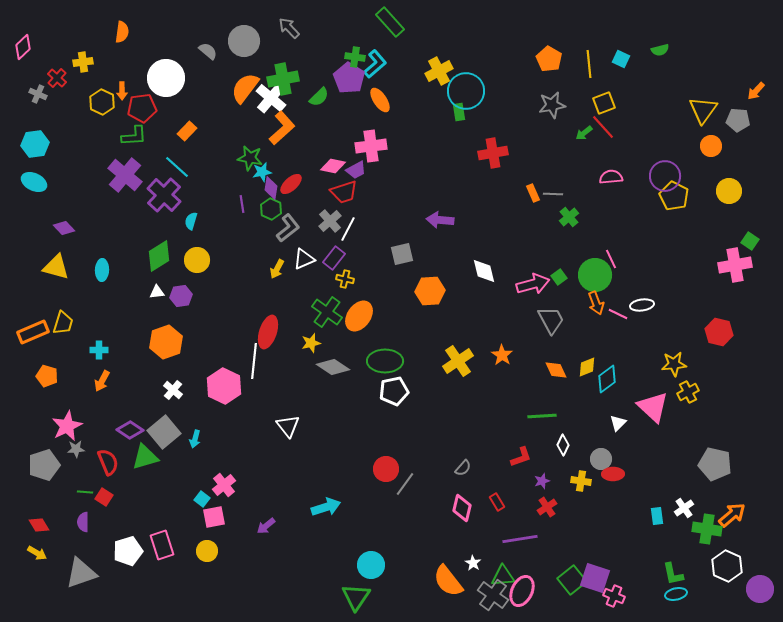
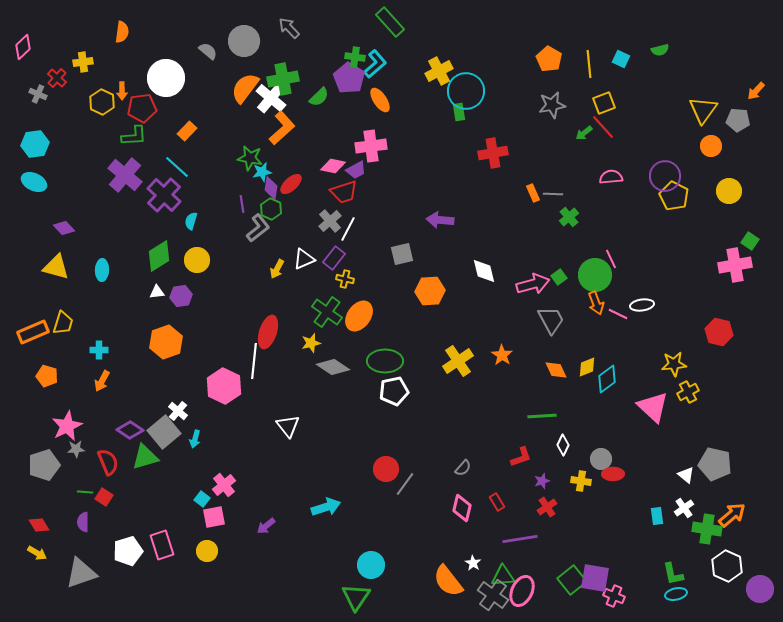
gray L-shape at (288, 228): moved 30 px left
white cross at (173, 390): moved 5 px right, 21 px down
white triangle at (618, 423): moved 68 px right, 52 px down; rotated 36 degrees counterclockwise
purple square at (595, 578): rotated 8 degrees counterclockwise
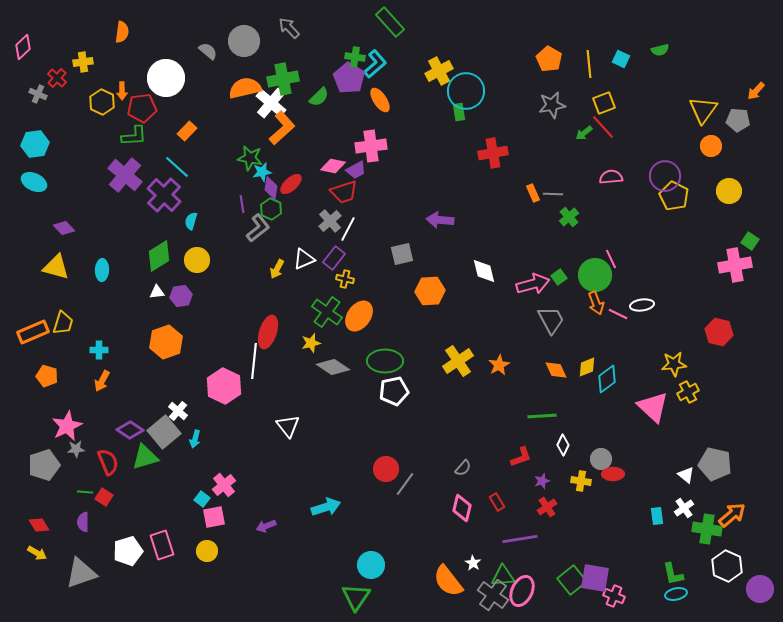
orange semicircle at (245, 88): rotated 40 degrees clockwise
white cross at (271, 98): moved 5 px down
orange star at (502, 355): moved 3 px left, 10 px down; rotated 10 degrees clockwise
purple arrow at (266, 526): rotated 18 degrees clockwise
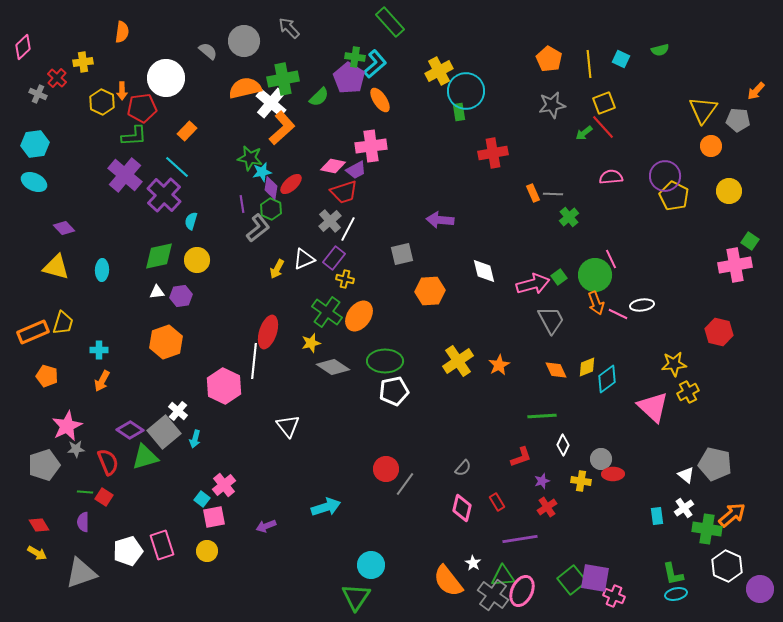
green diamond at (159, 256): rotated 20 degrees clockwise
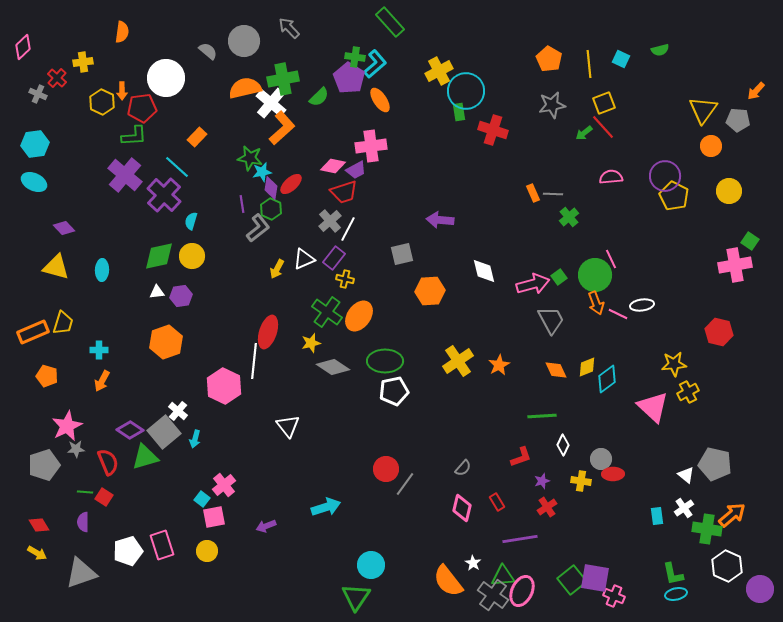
orange rectangle at (187, 131): moved 10 px right, 6 px down
red cross at (493, 153): moved 23 px up; rotated 28 degrees clockwise
yellow circle at (197, 260): moved 5 px left, 4 px up
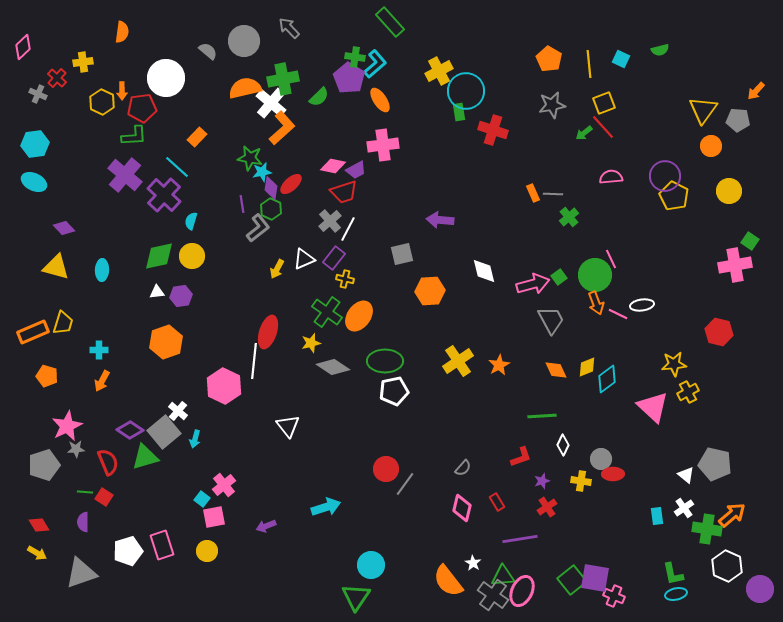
pink cross at (371, 146): moved 12 px right, 1 px up
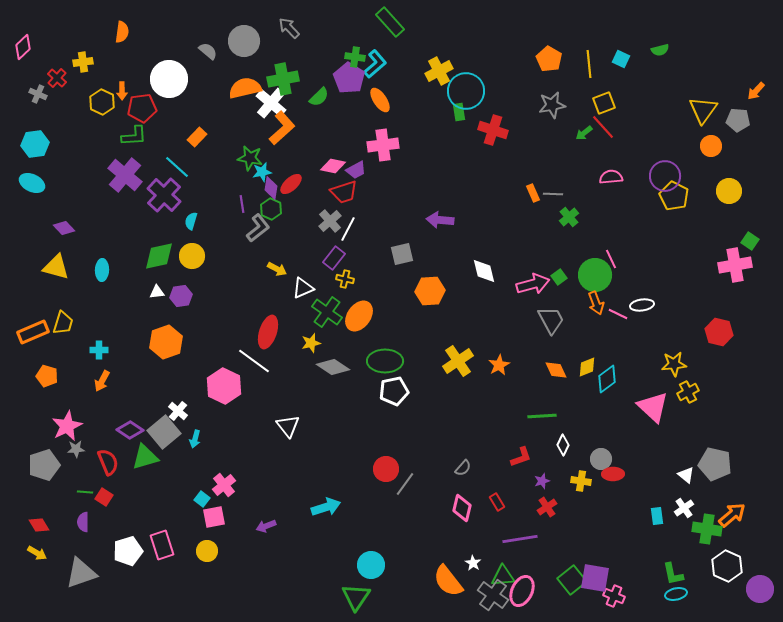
white circle at (166, 78): moved 3 px right, 1 px down
cyan ellipse at (34, 182): moved 2 px left, 1 px down
white triangle at (304, 259): moved 1 px left, 29 px down
yellow arrow at (277, 269): rotated 90 degrees counterclockwise
white line at (254, 361): rotated 60 degrees counterclockwise
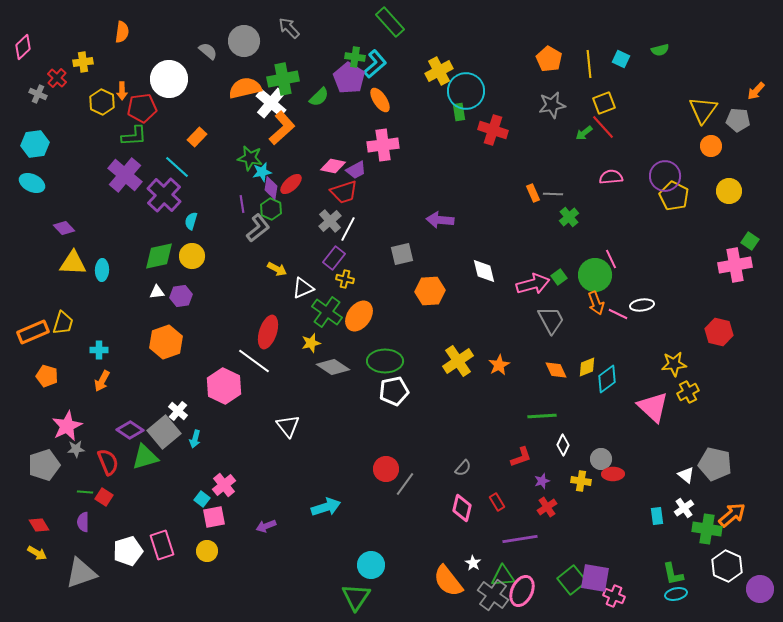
yellow triangle at (56, 267): moved 17 px right, 4 px up; rotated 12 degrees counterclockwise
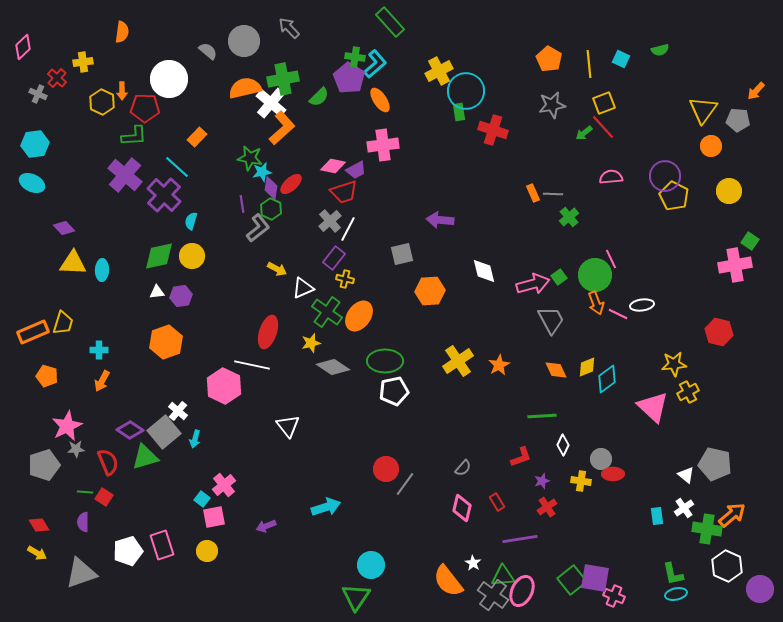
red pentagon at (142, 108): moved 3 px right; rotated 8 degrees clockwise
white line at (254, 361): moved 2 px left, 4 px down; rotated 24 degrees counterclockwise
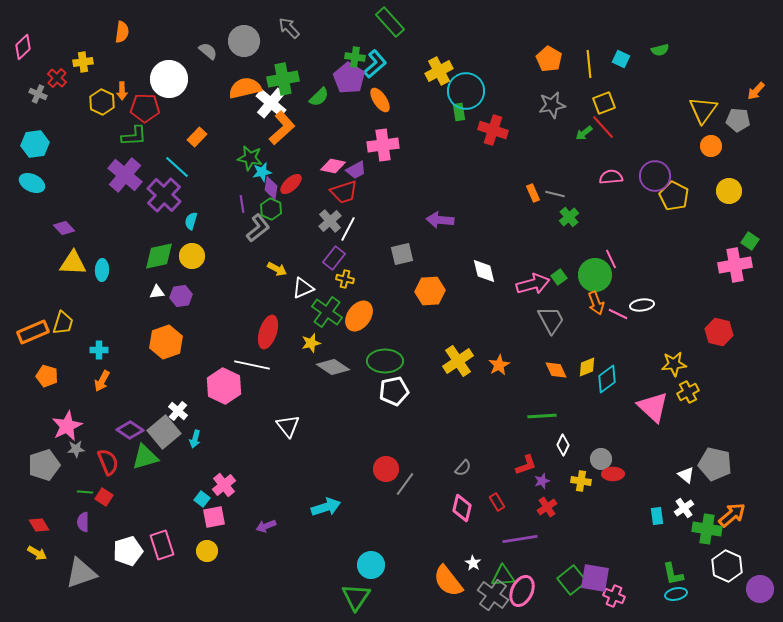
purple circle at (665, 176): moved 10 px left
gray line at (553, 194): moved 2 px right; rotated 12 degrees clockwise
red L-shape at (521, 457): moved 5 px right, 8 px down
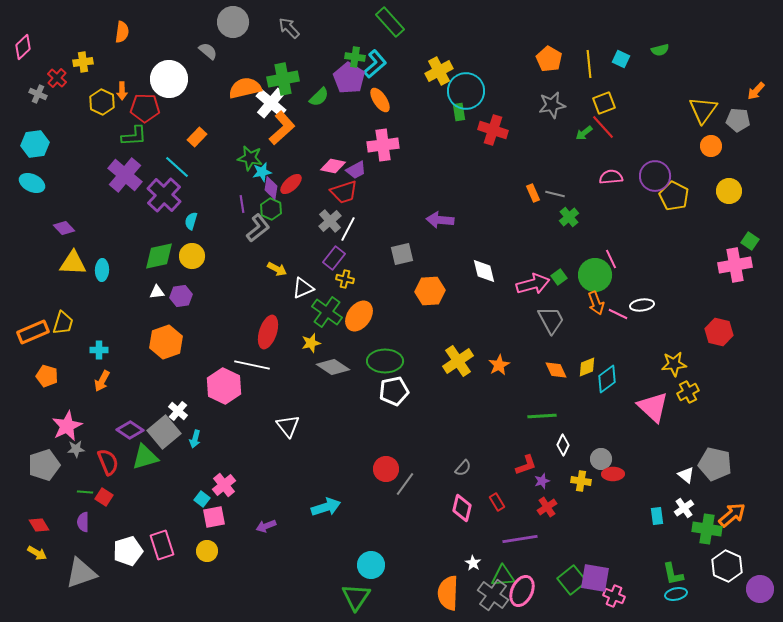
gray circle at (244, 41): moved 11 px left, 19 px up
orange semicircle at (448, 581): moved 12 px down; rotated 40 degrees clockwise
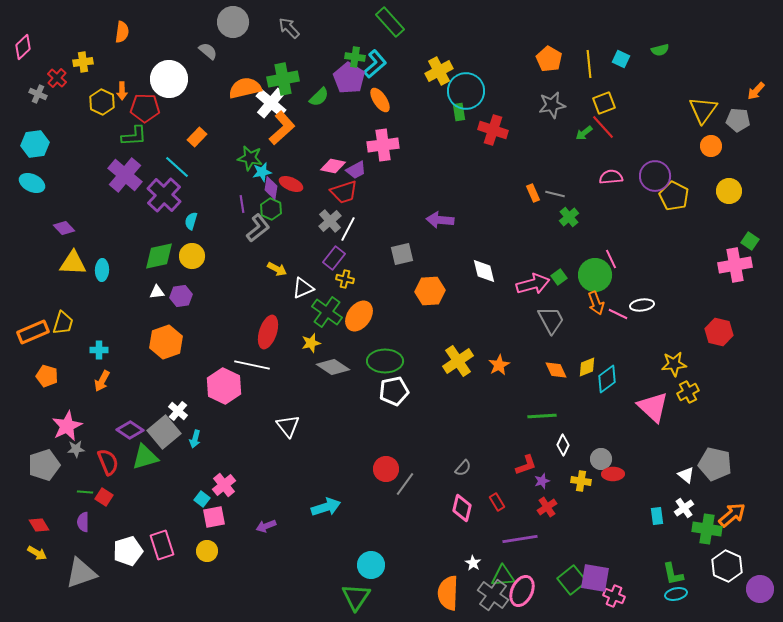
red ellipse at (291, 184): rotated 65 degrees clockwise
